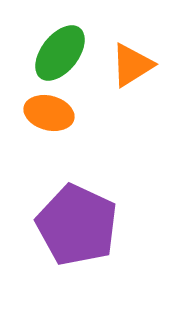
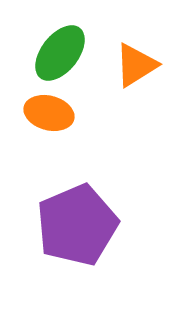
orange triangle: moved 4 px right
purple pentagon: rotated 24 degrees clockwise
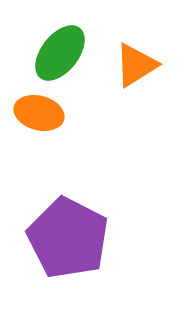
orange ellipse: moved 10 px left
purple pentagon: moved 9 px left, 13 px down; rotated 22 degrees counterclockwise
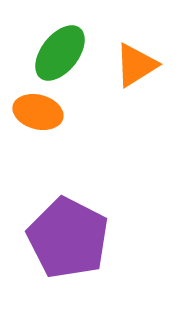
orange ellipse: moved 1 px left, 1 px up
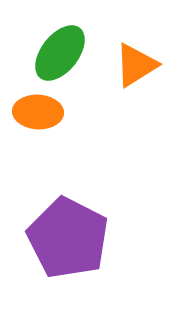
orange ellipse: rotated 12 degrees counterclockwise
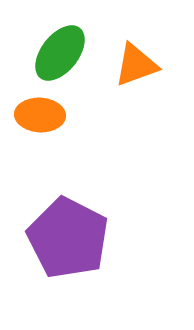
orange triangle: rotated 12 degrees clockwise
orange ellipse: moved 2 px right, 3 px down
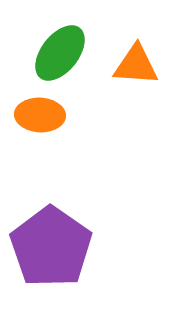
orange triangle: rotated 24 degrees clockwise
purple pentagon: moved 17 px left, 9 px down; rotated 8 degrees clockwise
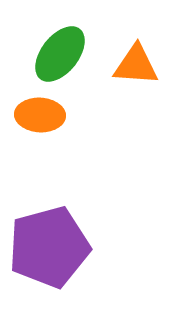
green ellipse: moved 1 px down
purple pentagon: moved 2 px left; rotated 22 degrees clockwise
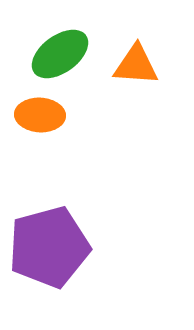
green ellipse: rotated 16 degrees clockwise
